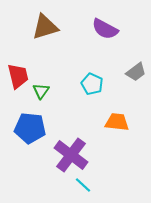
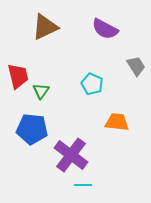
brown triangle: rotated 8 degrees counterclockwise
gray trapezoid: moved 6 px up; rotated 85 degrees counterclockwise
blue pentagon: moved 2 px right, 1 px down
cyan line: rotated 42 degrees counterclockwise
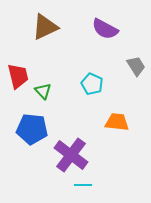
green triangle: moved 2 px right; rotated 18 degrees counterclockwise
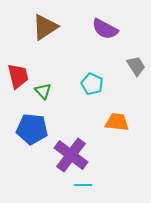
brown triangle: rotated 8 degrees counterclockwise
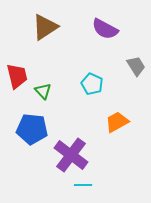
red trapezoid: moved 1 px left
orange trapezoid: rotated 35 degrees counterclockwise
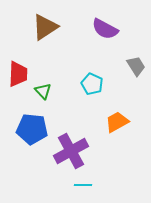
red trapezoid: moved 1 px right, 2 px up; rotated 16 degrees clockwise
purple cross: moved 4 px up; rotated 24 degrees clockwise
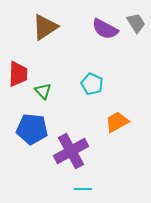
gray trapezoid: moved 43 px up
cyan line: moved 4 px down
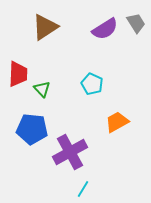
purple semicircle: rotated 60 degrees counterclockwise
green triangle: moved 1 px left, 2 px up
purple cross: moved 1 px left, 1 px down
cyan line: rotated 60 degrees counterclockwise
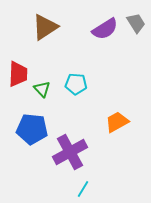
cyan pentagon: moved 16 px left; rotated 20 degrees counterclockwise
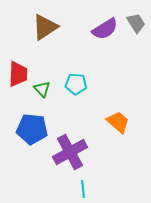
orange trapezoid: moved 1 px right; rotated 70 degrees clockwise
cyan line: rotated 36 degrees counterclockwise
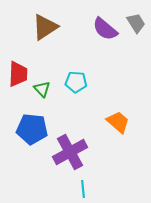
purple semicircle: rotated 72 degrees clockwise
cyan pentagon: moved 2 px up
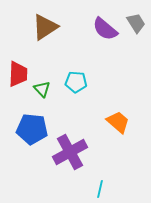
cyan line: moved 17 px right; rotated 18 degrees clockwise
